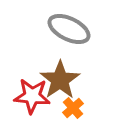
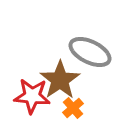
gray ellipse: moved 21 px right, 23 px down
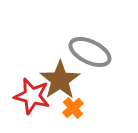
red star: rotated 9 degrees clockwise
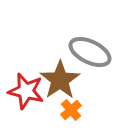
red star: moved 6 px left, 5 px up
orange cross: moved 2 px left, 2 px down
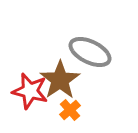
red star: moved 4 px right
orange cross: moved 1 px left
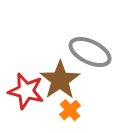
red star: moved 4 px left
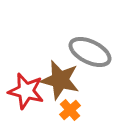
brown star: rotated 24 degrees counterclockwise
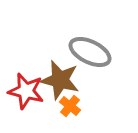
orange cross: moved 4 px up; rotated 10 degrees counterclockwise
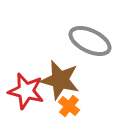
gray ellipse: moved 11 px up
orange cross: moved 1 px left
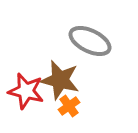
orange cross: rotated 15 degrees clockwise
